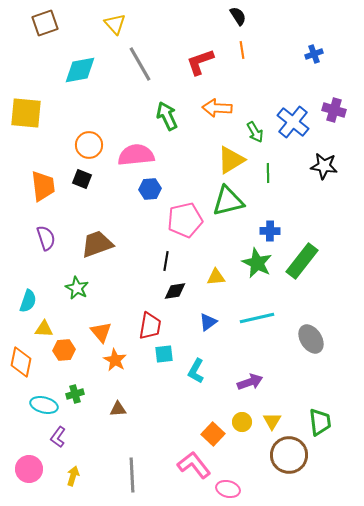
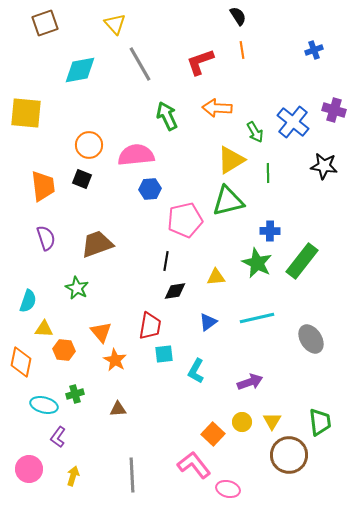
blue cross at (314, 54): moved 4 px up
orange hexagon at (64, 350): rotated 10 degrees clockwise
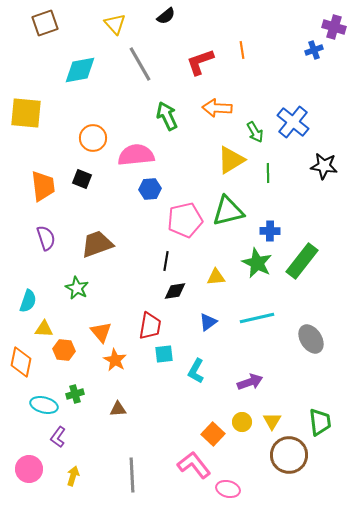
black semicircle at (238, 16): moved 72 px left; rotated 84 degrees clockwise
purple cross at (334, 110): moved 83 px up
orange circle at (89, 145): moved 4 px right, 7 px up
green triangle at (228, 201): moved 10 px down
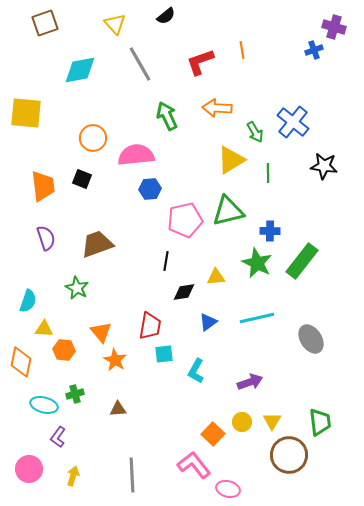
black diamond at (175, 291): moved 9 px right, 1 px down
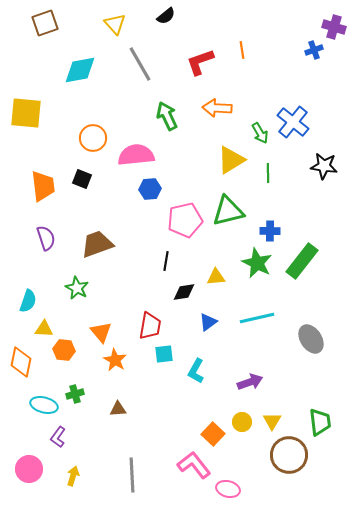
green arrow at (255, 132): moved 5 px right, 1 px down
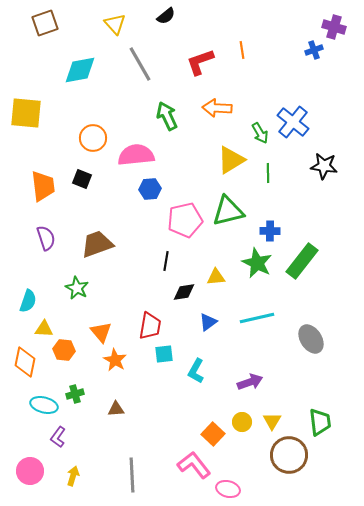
orange diamond at (21, 362): moved 4 px right
brown triangle at (118, 409): moved 2 px left
pink circle at (29, 469): moved 1 px right, 2 px down
